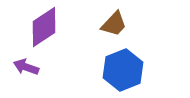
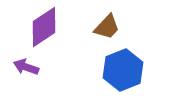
brown trapezoid: moved 7 px left, 3 px down
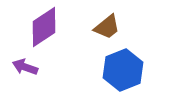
brown trapezoid: rotated 8 degrees clockwise
purple arrow: moved 1 px left
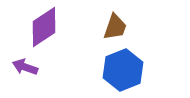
brown trapezoid: moved 8 px right; rotated 32 degrees counterclockwise
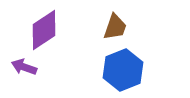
purple diamond: moved 3 px down
purple arrow: moved 1 px left
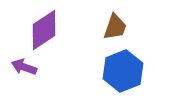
blue hexagon: moved 1 px down
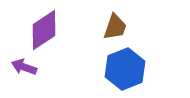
blue hexagon: moved 2 px right, 2 px up
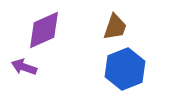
purple diamond: rotated 9 degrees clockwise
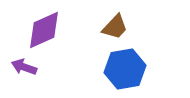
brown trapezoid: rotated 24 degrees clockwise
blue hexagon: rotated 12 degrees clockwise
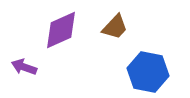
purple diamond: moved 17 px right
blue hexagon: moved 23 px right, 3 px down; rotated 21 degrees clockwise
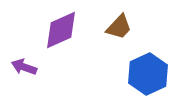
brown trapezoid: moved 4 px right
blue hexagon: moved 2 px down; rotated 24 degrees clockwise
